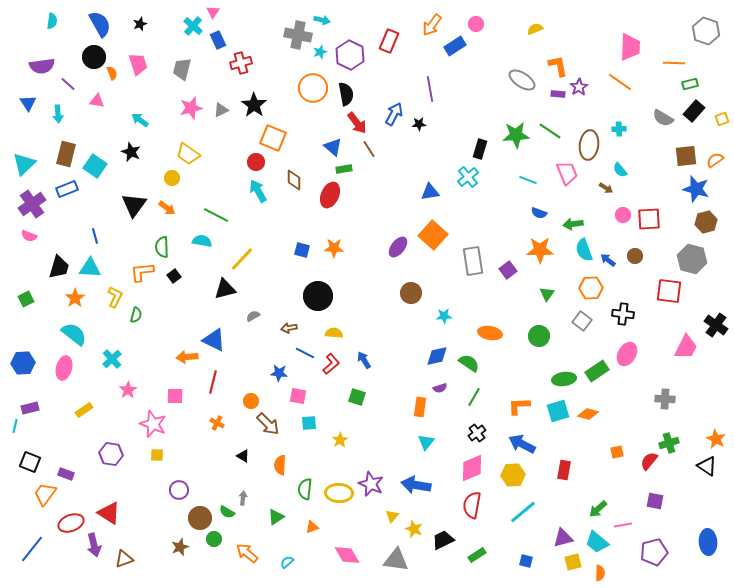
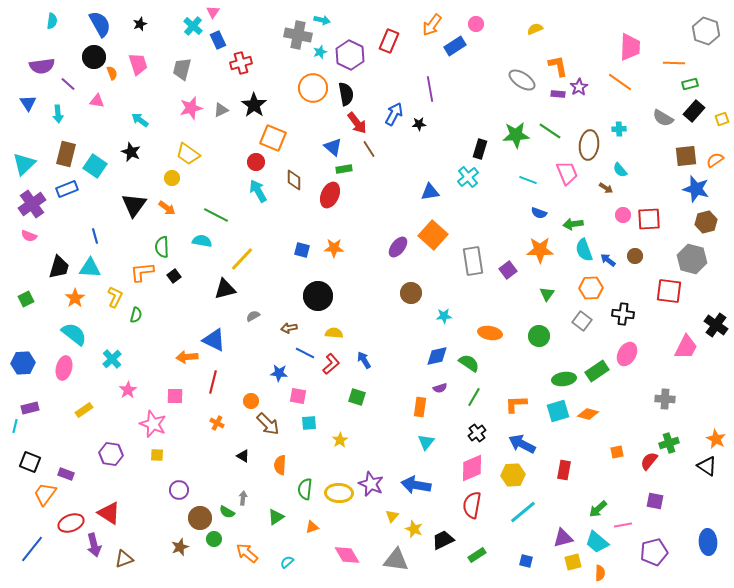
orange L-shape at (519, 406): moved 3 px left, 2 px up
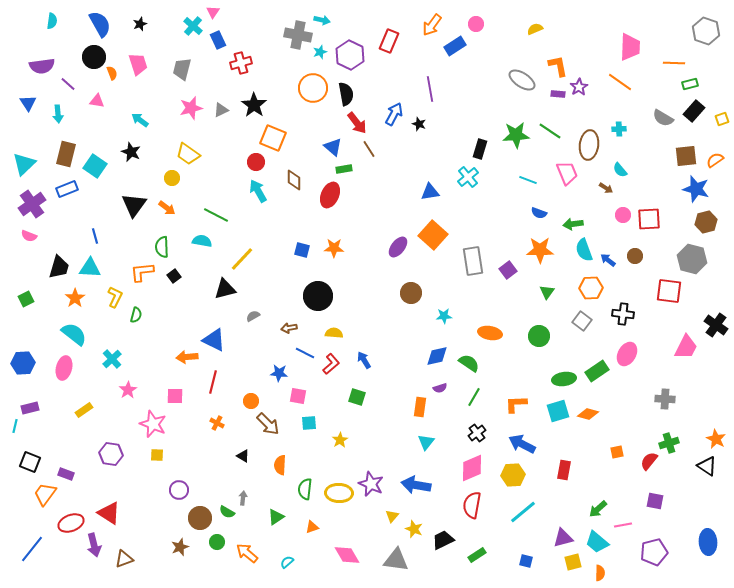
black star at (419, 124): rotated 24 degrees clockwise
green triangle at (547, 294): moved 2 px up
green circle at (214, 539): moved 3 px right, 3 px down
